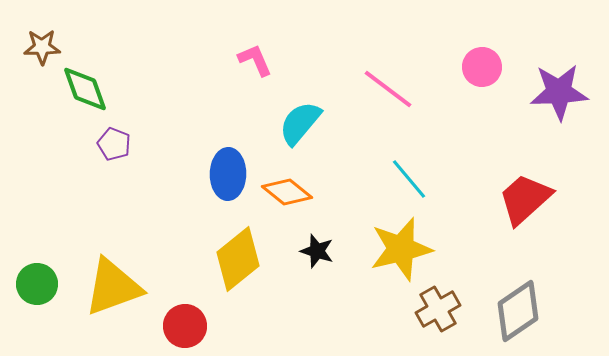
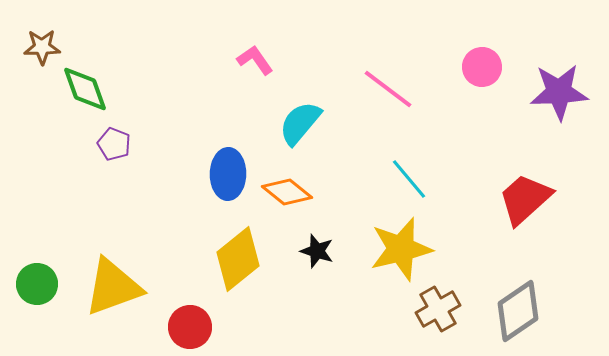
pink L-shape: rotated 12 degrees counterclockwise
red circle: moved 5 px right, 1 px down
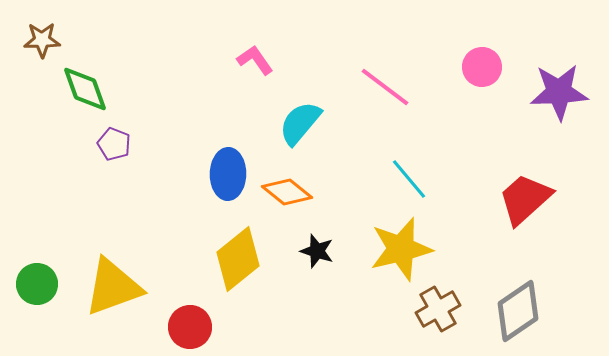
brown star: moved 7 px up
pink line: moved 3 px left, 2 px up
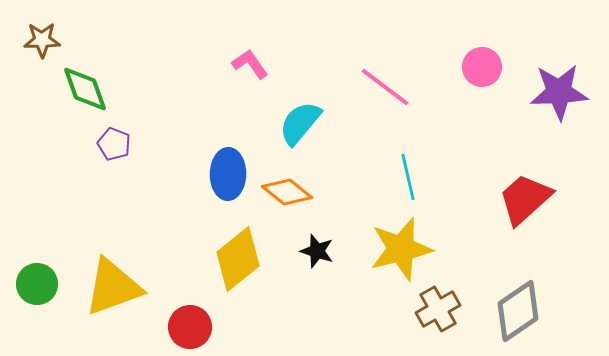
pink L-shape: moved 5 px left, 4 px down
cyan line: moved 1 px left, 2 px up; rotated 27 degrees clockwise
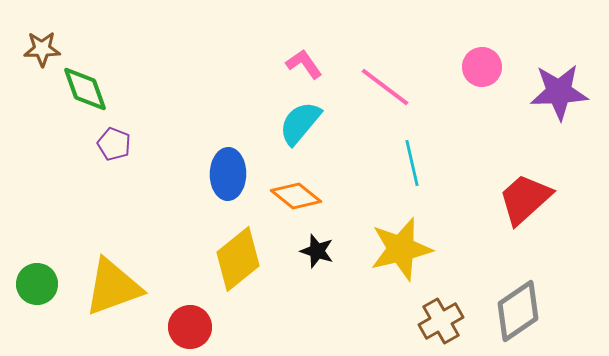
brown star: moved 9 px down
pink L-shape: moved 54 px right
cyan line: moved 4 px right, 14 px up
orange diamond: moved 9 px right, 4 px down
brown cross: moved 3 px right, 12 px down
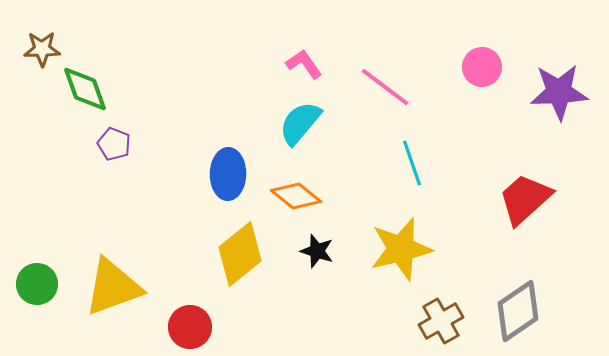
cyan line: rotated 6 degrees counterclockwise
yellow diamond: moved 2 px right, 5 px up
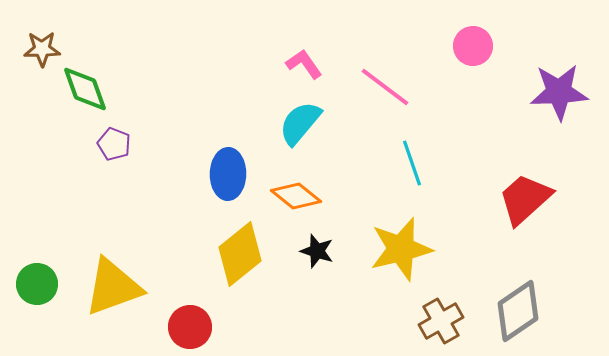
pink circle: moved 9 px left, 21 px up
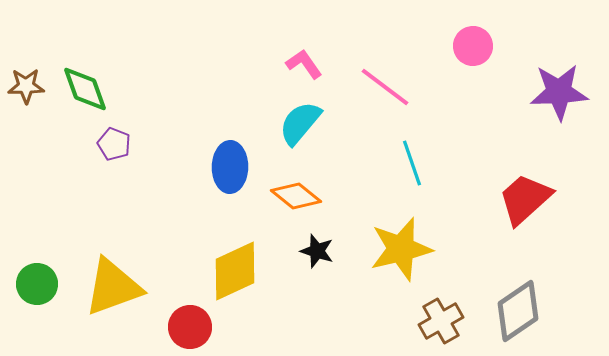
brown star: moved 16 px left, 37 px down
blue ellipse: moved 2 px right, 7 px up
yellow diamond: moved 5 px left, 17 px down; rotated 14 degrees clockwise
